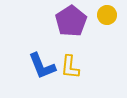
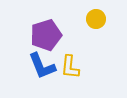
yellow circle: moved 11 px left, 4 px down
purple pentagon: moved 25 px left, 14 px down; rotated 16 degrees clockwise
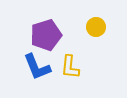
yellow circle: moved 8 px down
blue L-shape: moved 5 px left, 1 px down
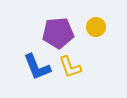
purple pentagon: moved 12 px right, 2 px up; rotated 12 degrees clockwise
yellow L-shape: rotated 25 degrees counterclockwise
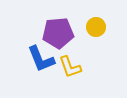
blue L-shape: moved 4 px right, 8 px up
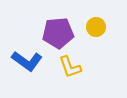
blue L-shape: moved 14 px left, 2 px down; rotated 32 degrees counterclockwise
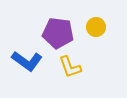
purple pentagon: rotated 12 degrees clockwise
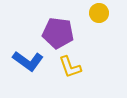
yellow circle: moved 3 px right, 14 px up
blue L-shape: moved 1 px right
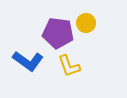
yellow circle: moved 13 px left, 10 px down
yellow L-shape: moved 1 px left, 1 px up
